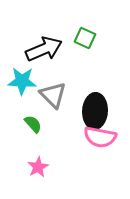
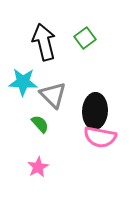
green square: rotated 30 degrees clockwise
black arrow: moved 7 px up; rotated 81 degrees counterclockwise
cyan star: moved 1 px right, 1 px down
green semicircle: moved 7 px right
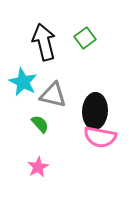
cyan star: rotated 24 degrees clockwise
gray triangle: rotated 32 degrees counterclockwise
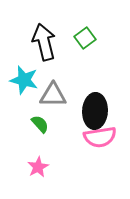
cyan star: moved 1 px right, 2 px up; rotated 12 degrees counterclockwise
gray triangle: rotated 12 degrees counterclockwise
pink semicircle: rotated 20 degrees counterclockwise
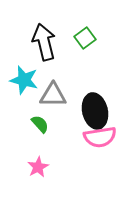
black ellipse: rotated 16 degrees counterclockwise
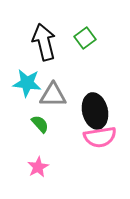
cyan star: moved 3 px right, 3 px down; rotated 8 degrees counterclockwise
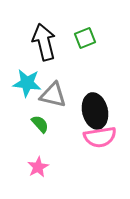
green square: rotated 15 degrees clockwise
gray triangle: rotated 12 degrees clockwise
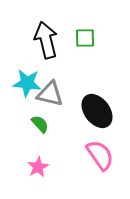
green square: rotated 20 degrees clockwise
black arrow: moved 2 px right, 2 px up
gray triangle: moved 3 px left, 1 px up
black ellipse: moved 2 px right; rotated 24 degrees counterclockwise
pink semicircle: moved 18 px down; rotated 116 degrees counterclockwise
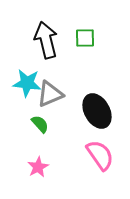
gray triangle: rotated 36 degrees counterclockwise
black ellipse: rotated 8 degrees clockwise
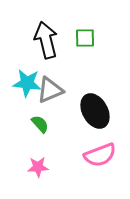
gray triangle: moved 4 px up
black ellipse: moved 2 px left
pink semicircle: rotated 104 degrees clockwise
pink star: rotated 25 degrees clockwise
